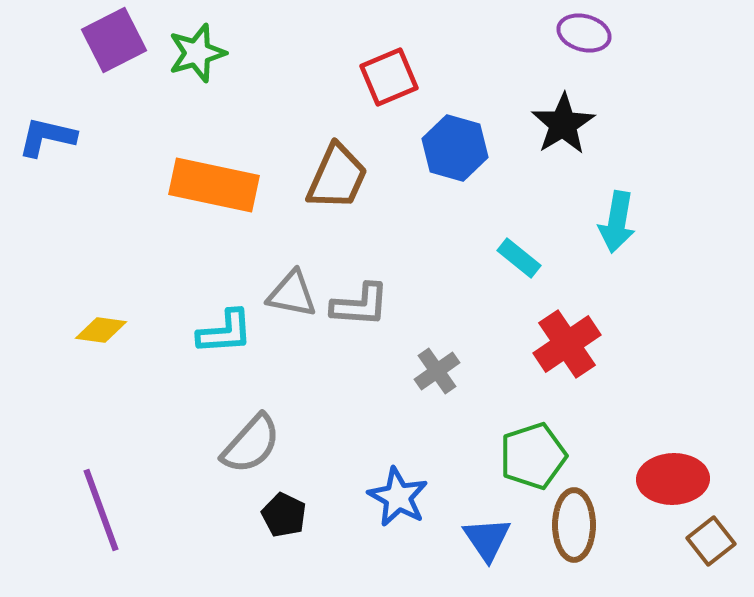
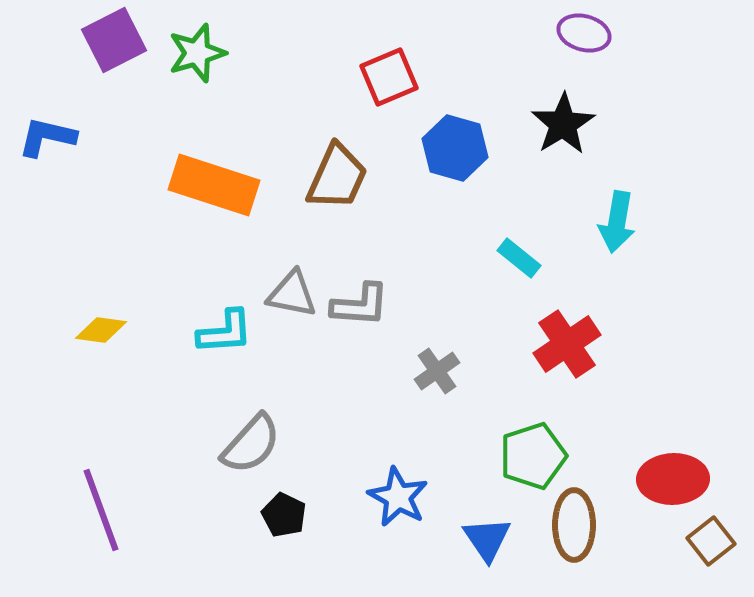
orange rectangle: rotated 6 degrees clockwise
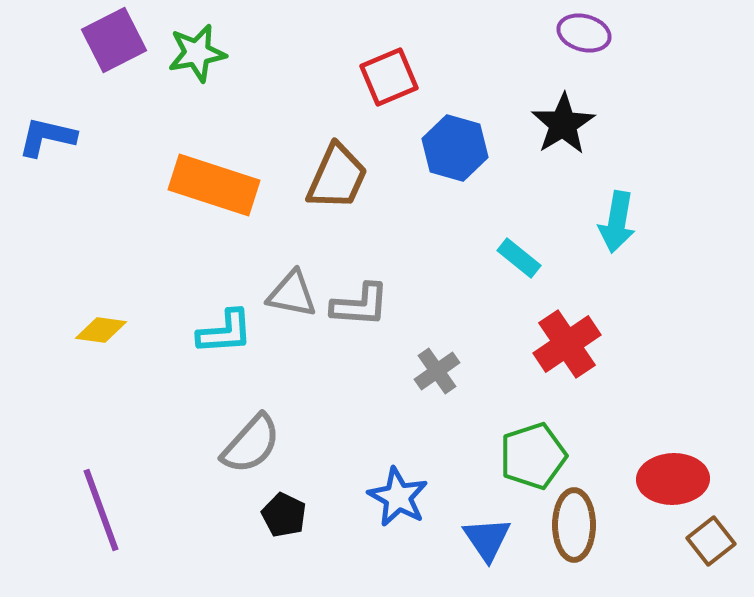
green star: rotated 6 degrees clockwise
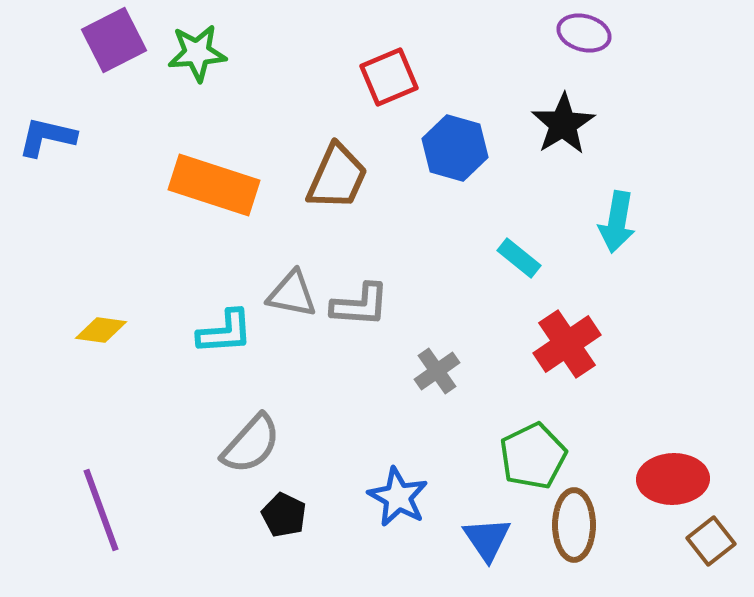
green star: rotated 6 degrees clockwise
green pentagon: rotated 8 degrees counterclockwise
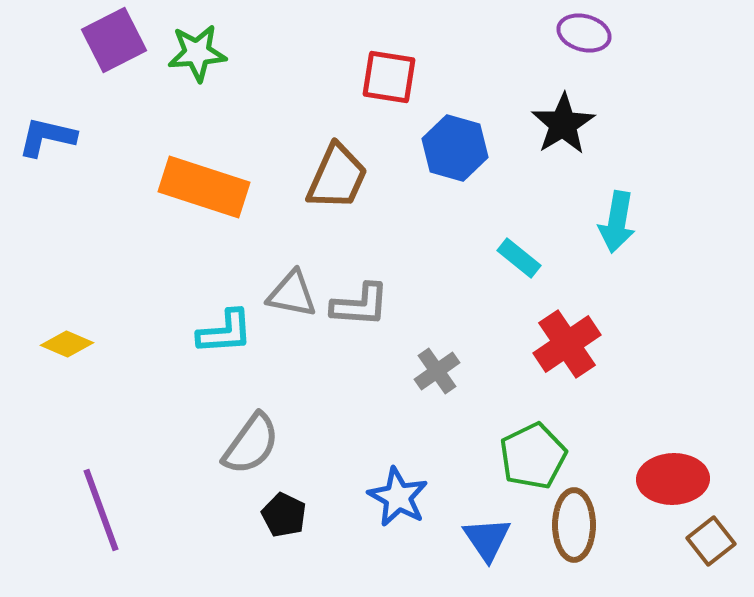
red square: rotated 32 degrees clockwise
orange rectangle: moved 10 px left, 2 px down
yellow diamond: moved 34 px left, 14 px down; rotated 15 degrees clockwise
gray semicircle: rotated 6 degrees counterclockwise
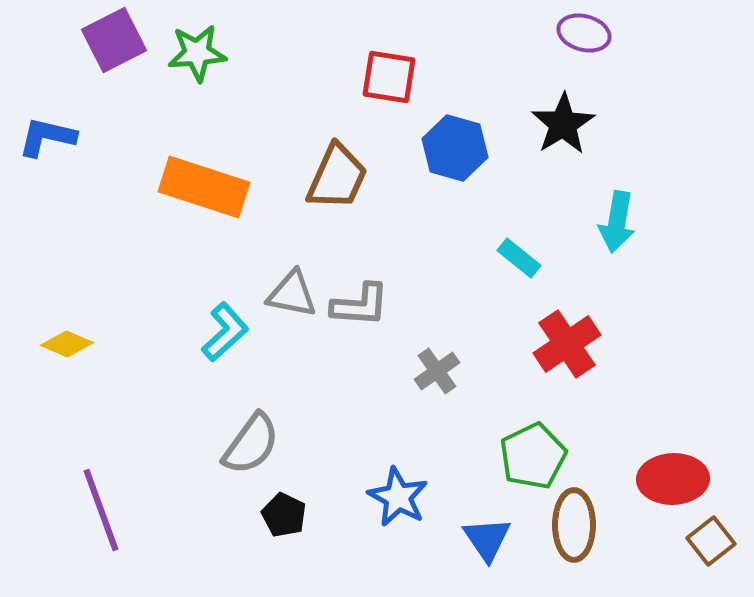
cyan L-shape: rotated 38 degrees counterclockwise
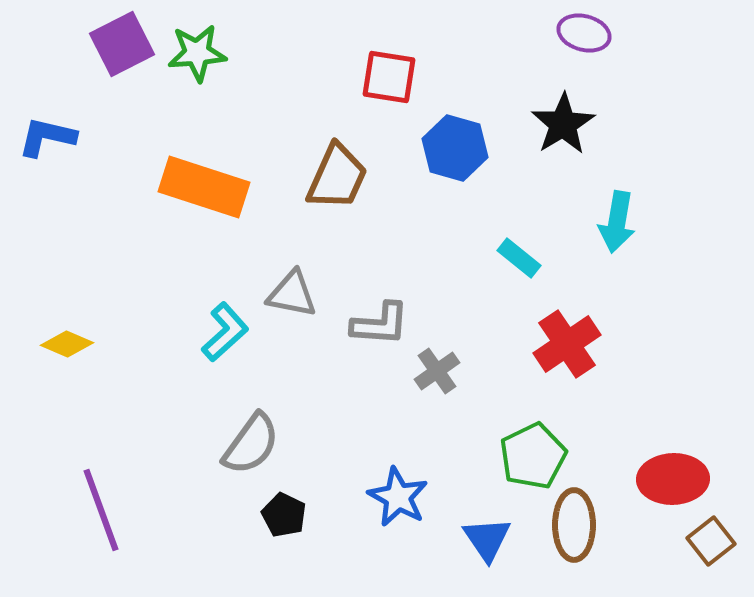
purple square: moved 8 px right, 4 px down
gray L-shape: moved 20 px right, 19 px down
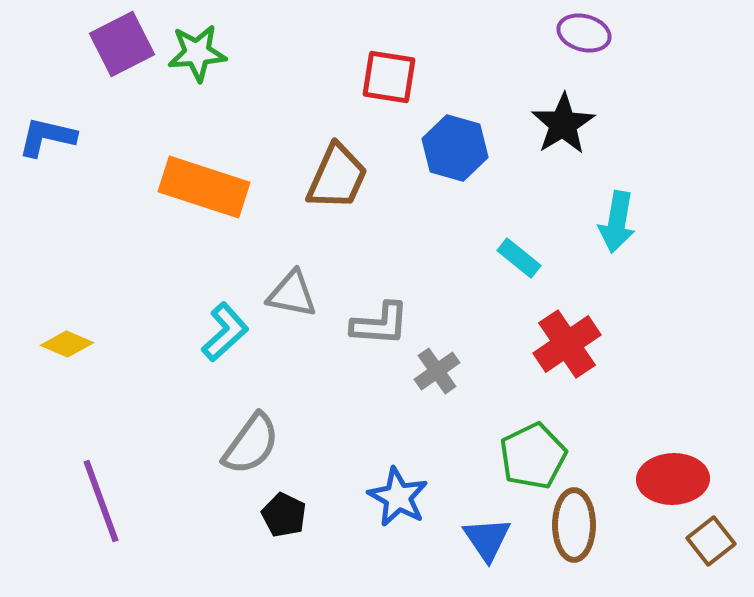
purple line: moved 9 px up
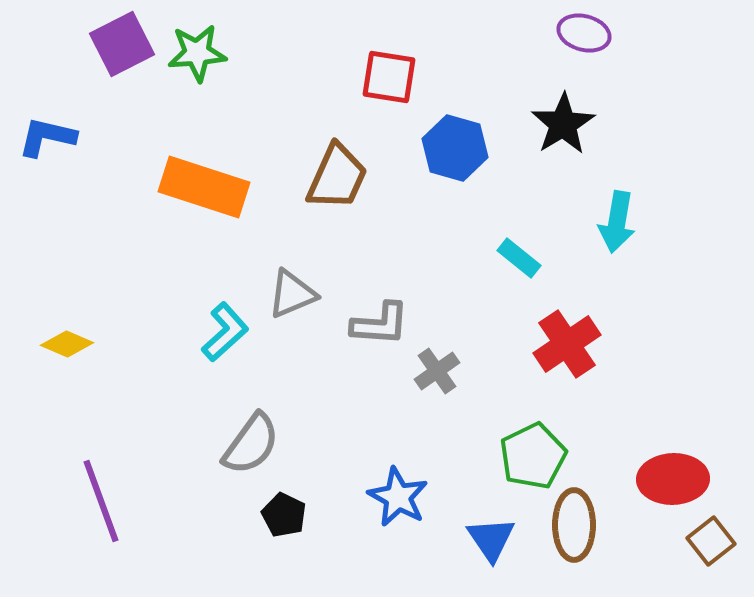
gray triangle: rotated 34 degrees counterclockwise
blue triangle: moved 4 px right
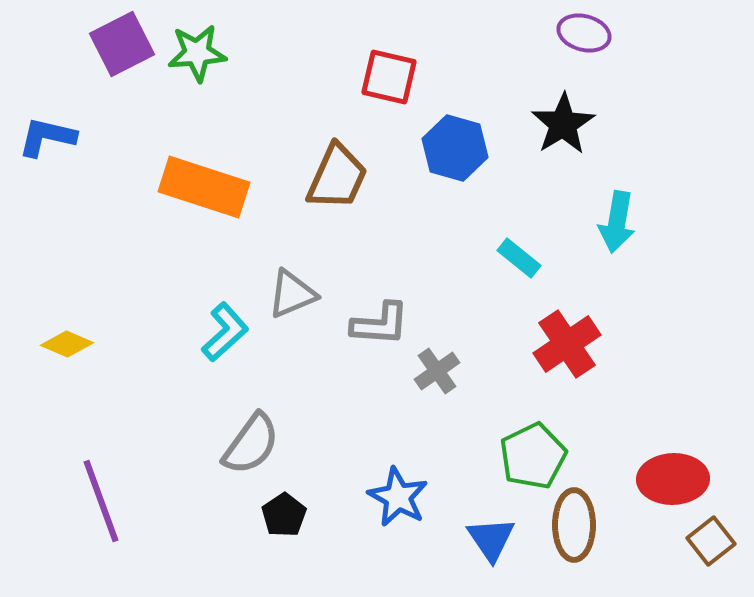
red square: rotated 4 degrees clockwise
black pentagon: rotated 12 degrees clockwise
